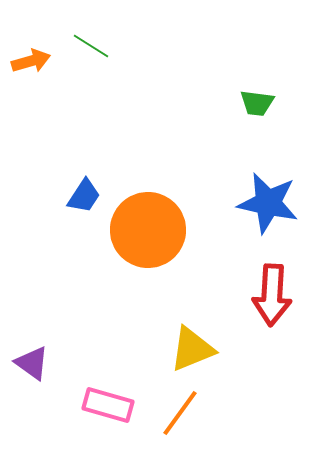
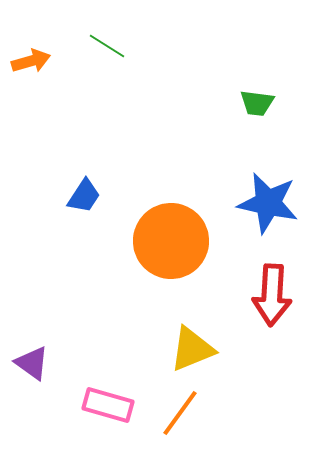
green line: moved 16 px right
orange circle: moved 23 px right, 11 px down
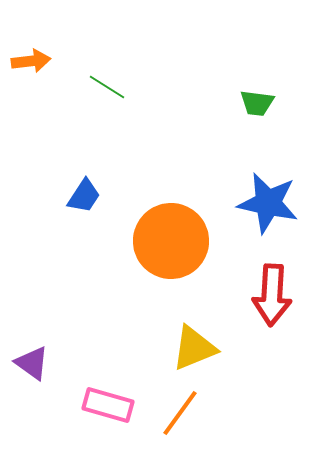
green line: moved 41 px down
orange arrow: rotated 9 degrees clockwise
yellow triangle: moved 2 px right, 1 px up
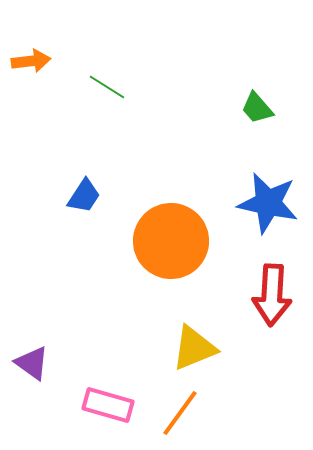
green trapezoid: moved 5 px down; rotated 42 degrees clockwise
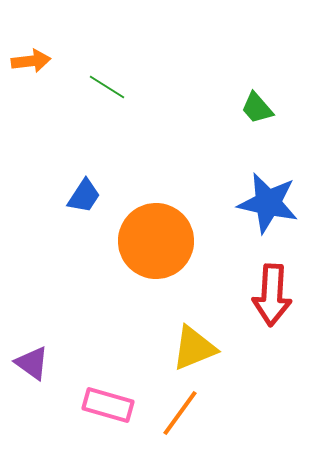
orange circle: moved 15 px left
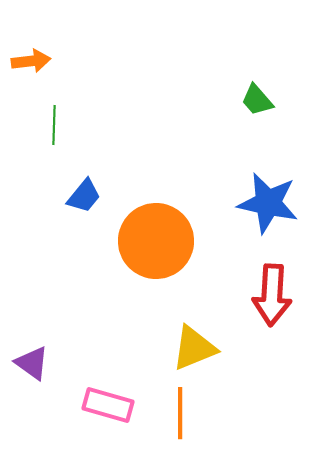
green line: moved 53 px left, 38 px down; rotated 60 degrees clockwise
green trapezoid: moved 8 px up
blue trapezoid: rotated 6 degrees clockwise
orange line: rotated 36 degrees counterclockwise
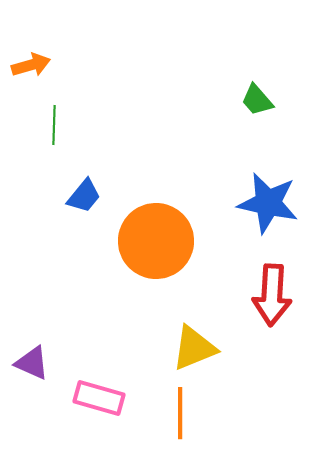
orange arrow: moved 4 px down; rotated 9 degrees counterclockwise
purple triangle: rotated 12 degrees counterclockwise
pink rectangle: moved 9 px left, 7 px up
